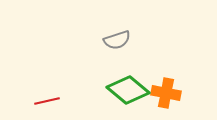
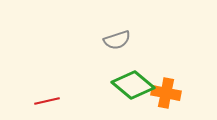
green diamond: moved 5 px right, 5 px up
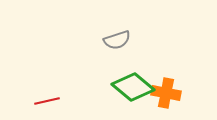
green diamond: moved 2 px down
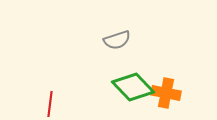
green diamond: rotated 6 degrees clockwise
red line: moved 3 px right, 3 px down; rotated 70 degrees counterclockwise
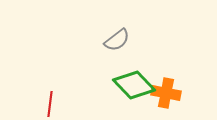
gray semicircle: rotated 20 degrees counterclockwise
green diamond: moved 1 px right, 2 px up
